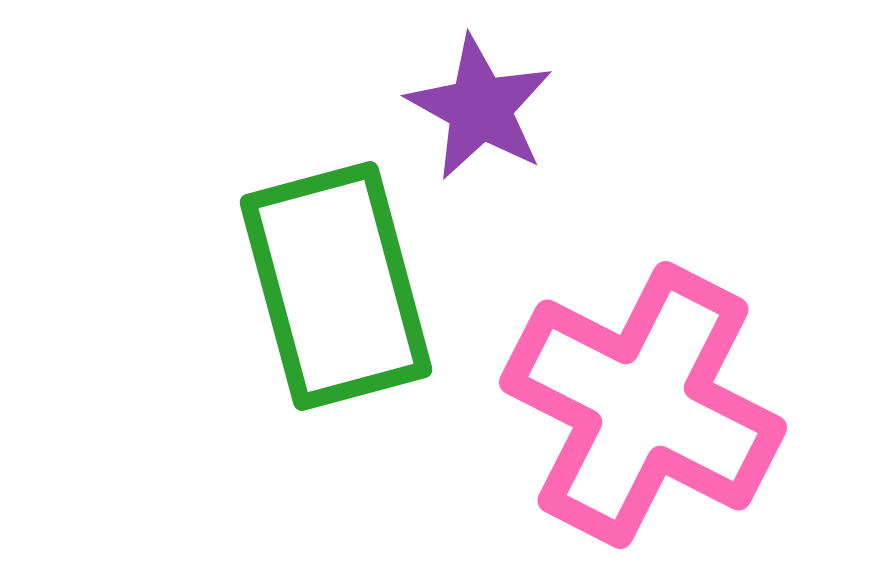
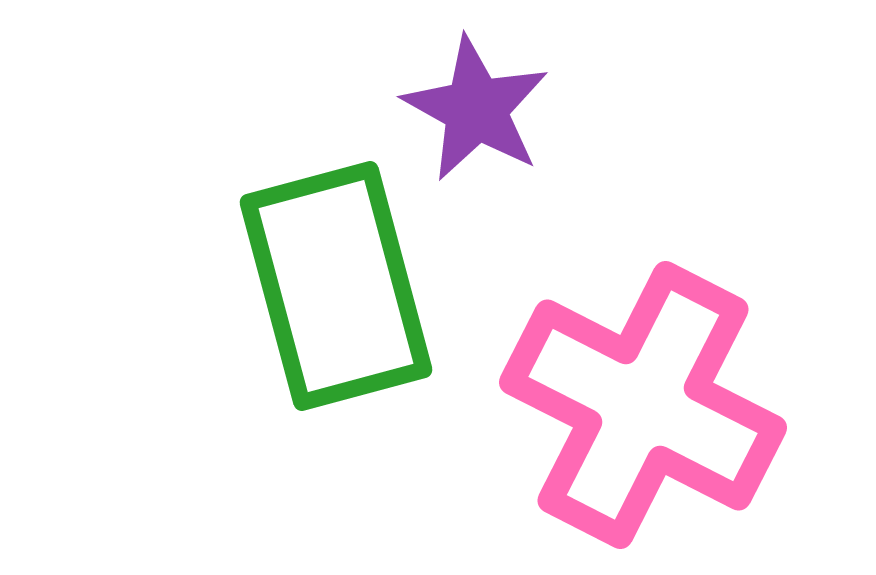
purple star: moved 4 px left, 1 px down
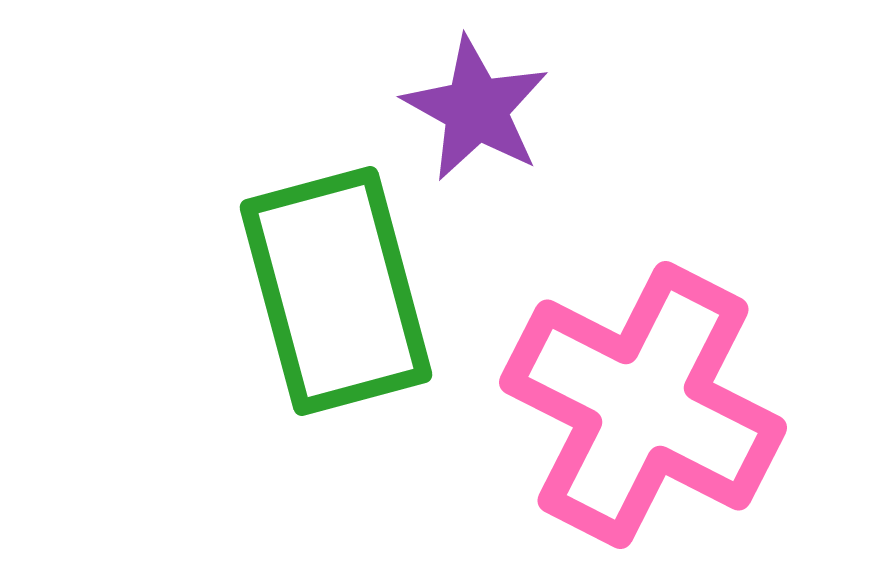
green rectangle: moved 5 px down
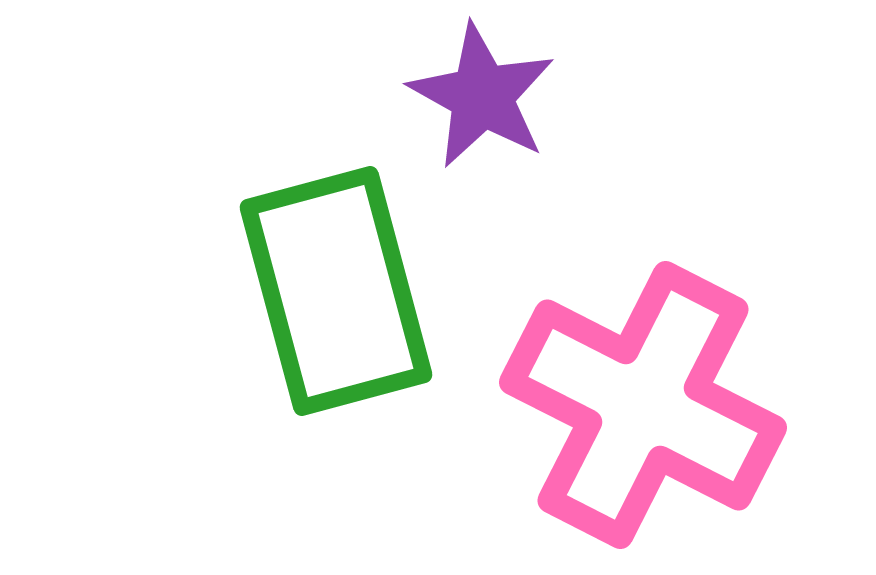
purple star: moved 6 px right, 13 px up
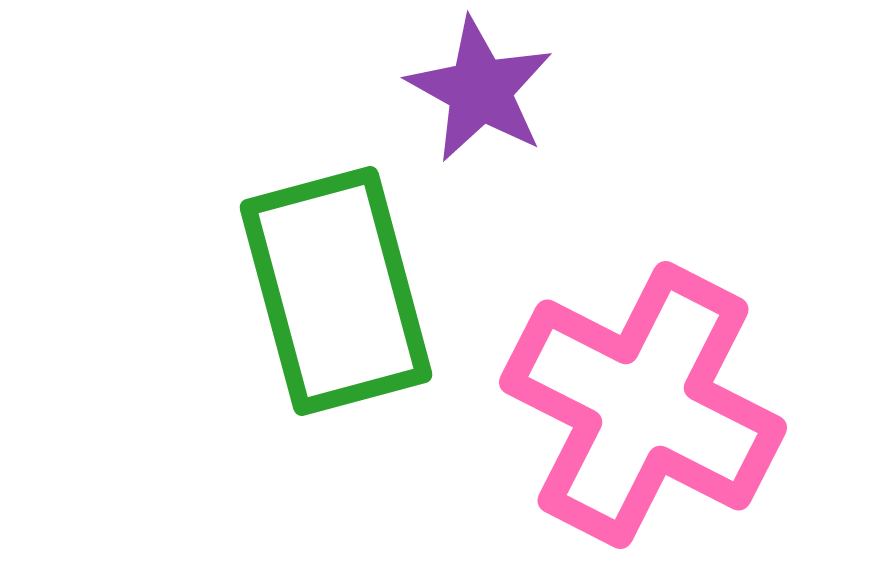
purple star: moved 2 px left, 6 px up
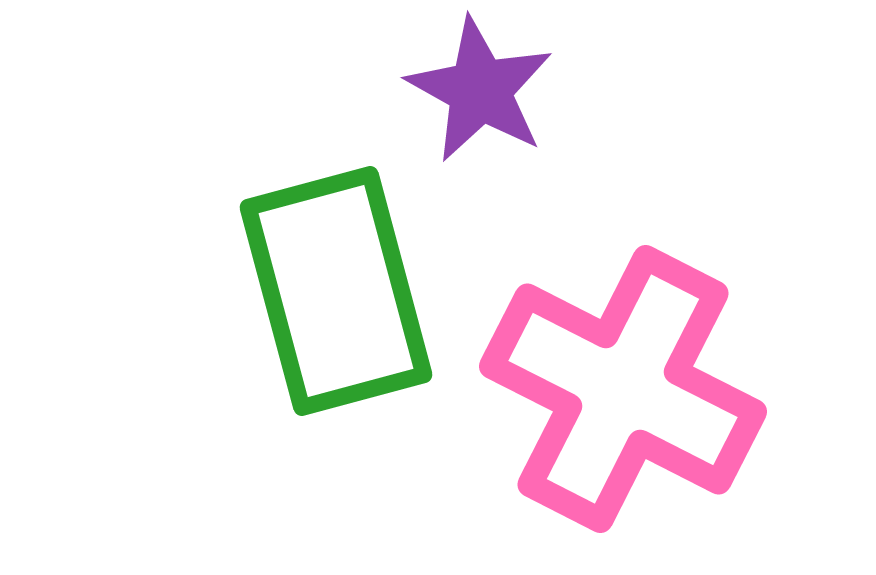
pink cross: moved 20 px left, 16 px up
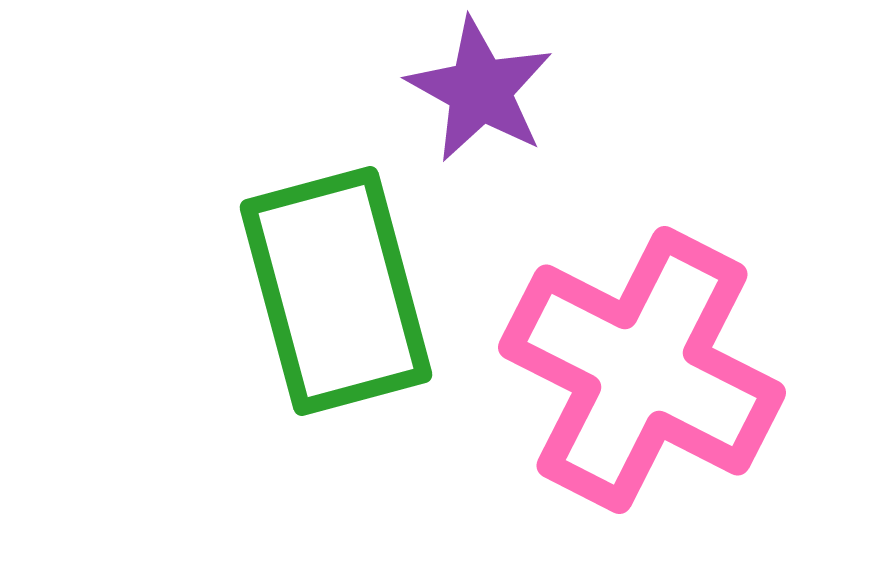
pink cross: moved 19 px right, 19 px up
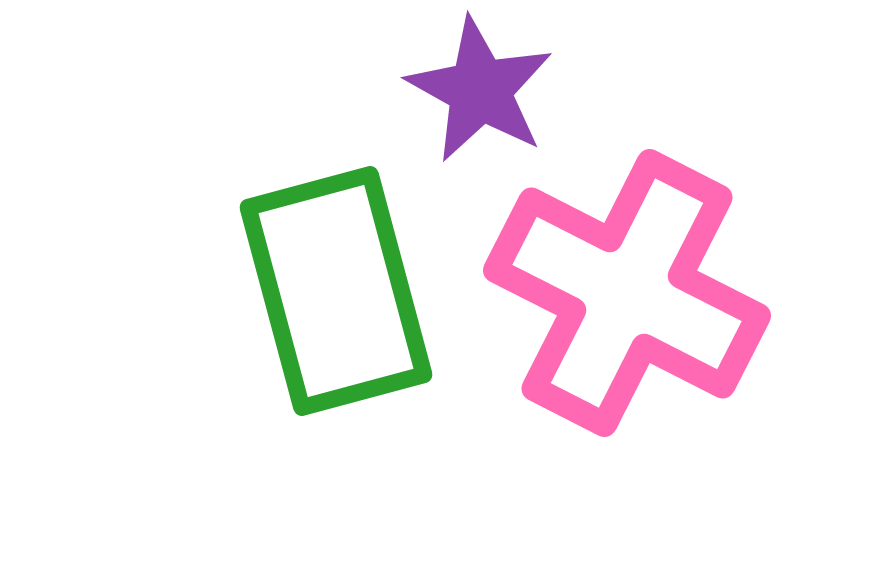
pink cross: moved 15 px left, 77 px up
